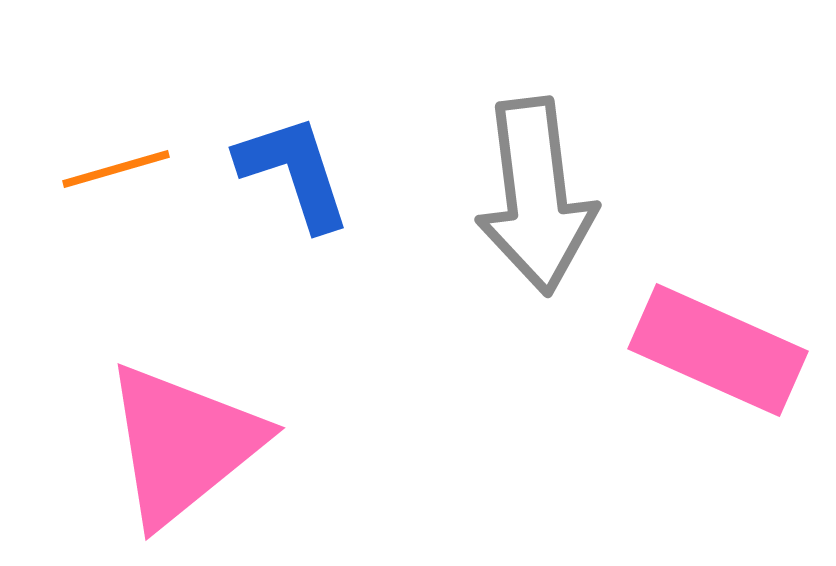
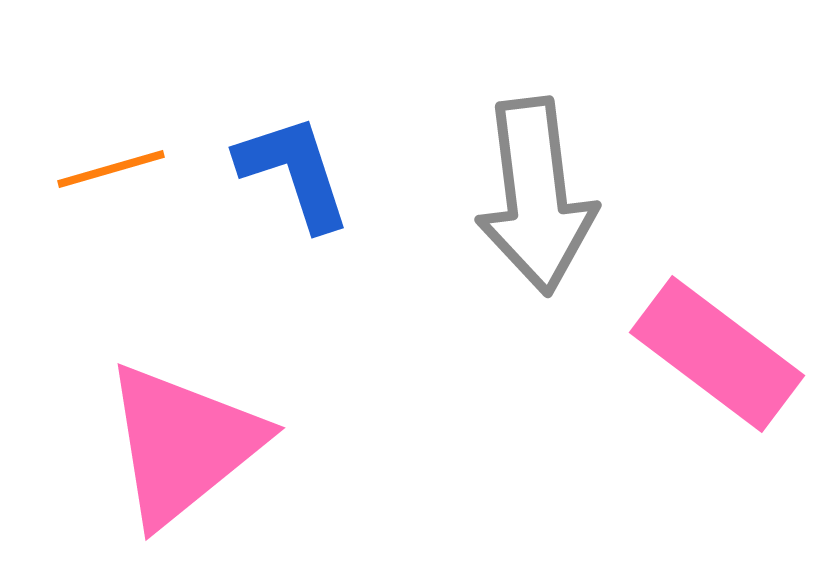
orange line: moved 5 px left
pink rectangle: moved 1 px left, 4 px down; rotated 13 degrees clockwise
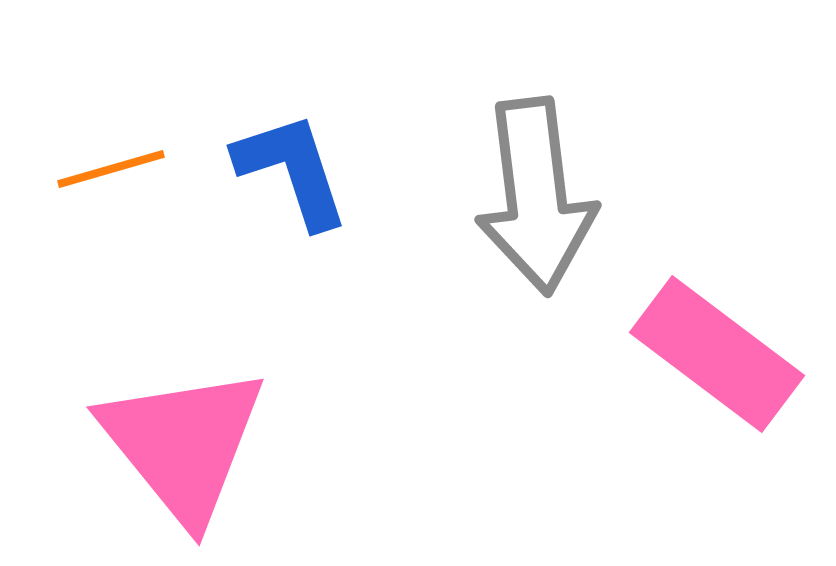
blue L-shape: moved 2 px left, 2 px up
pink triangle: rotated 30 degrees counterclockwise
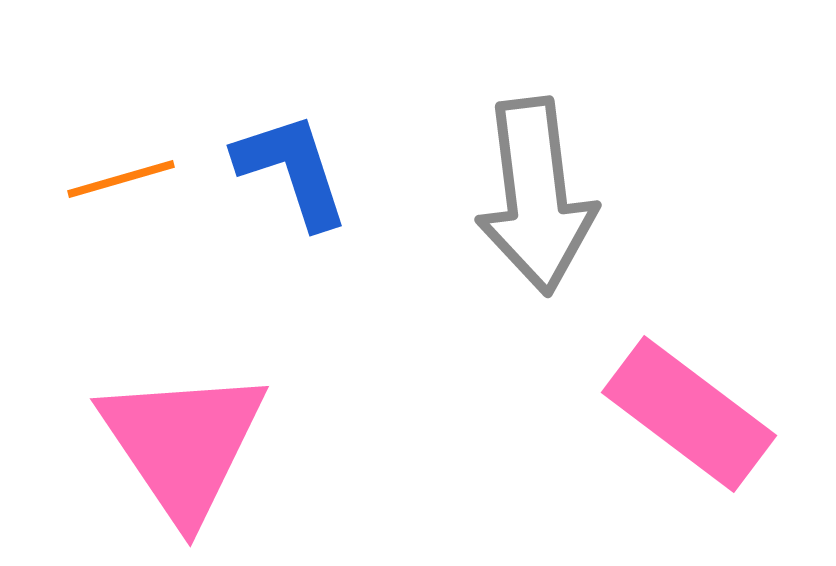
orange line: moved 10 px right, 10 px down
pink rectangle: moved 28 px left, 60 px down
pink triangle: rotated 5 degrees clockwise
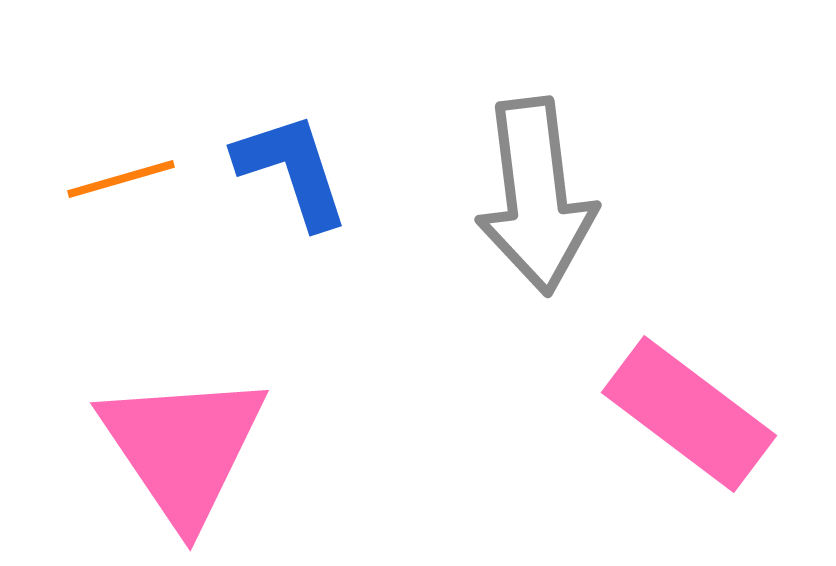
pink triangle: moved 4 px down
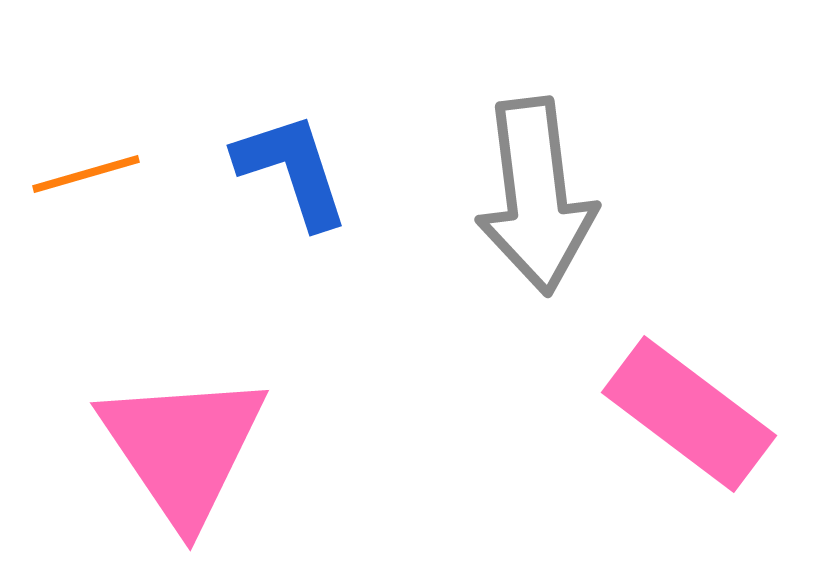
orange line: moved 35 px left, 5 px up
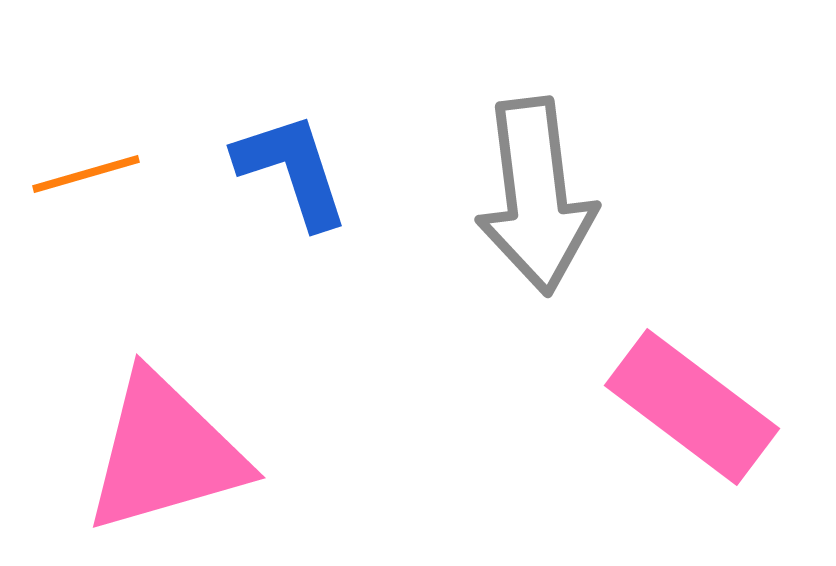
pink rectangle: moved 3 px right, 7 px up
pink triangle: moved 18 px left, 5 px down; rotated 48 degrees clockwise
